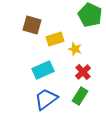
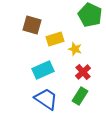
blue trapezoid: rotated 70 degrees clockwise
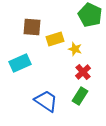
brown square: moved 2 px down; rotated 12 degrees counterclockwise
cyan rectangle: moved 23 px left, 7 px up
blue trapezoid: moved 2 px down
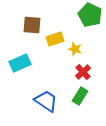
brown square: moved 2 px up
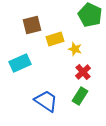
brown square: rotated 18 degrees counterclockwise
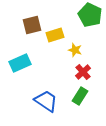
yellow rectangle: moved 4 px up
yellow star: moved 1 px down
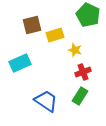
green pentagon: moved 2 px left
red cross: rotated 21 degrees clockwise
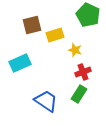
green rectangle: moved 1 px left, 2 px up
